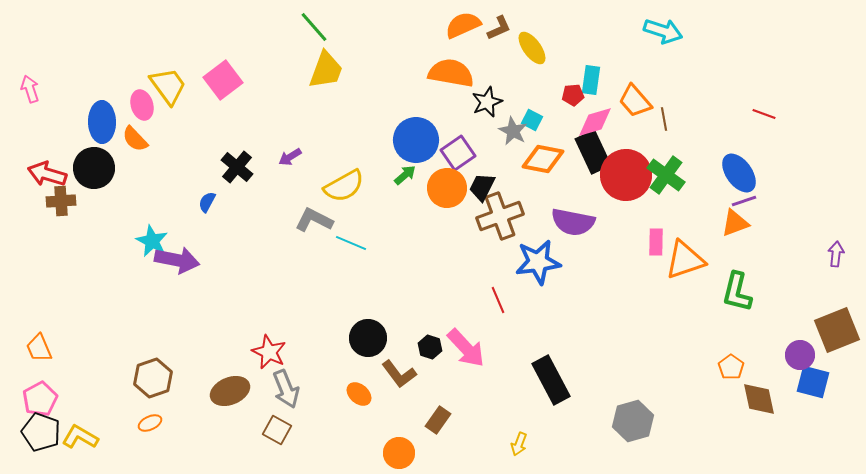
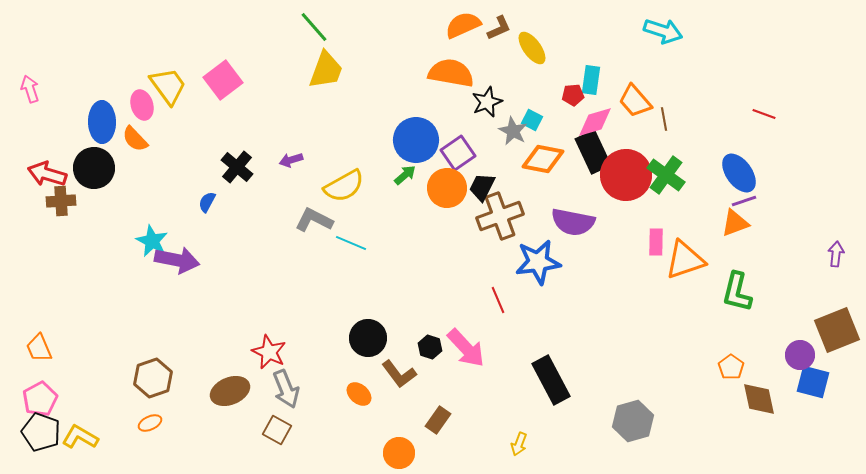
purple arrow at (290, 157): moved 1 px right, 3 px down; rotated 15 degrees clockwise
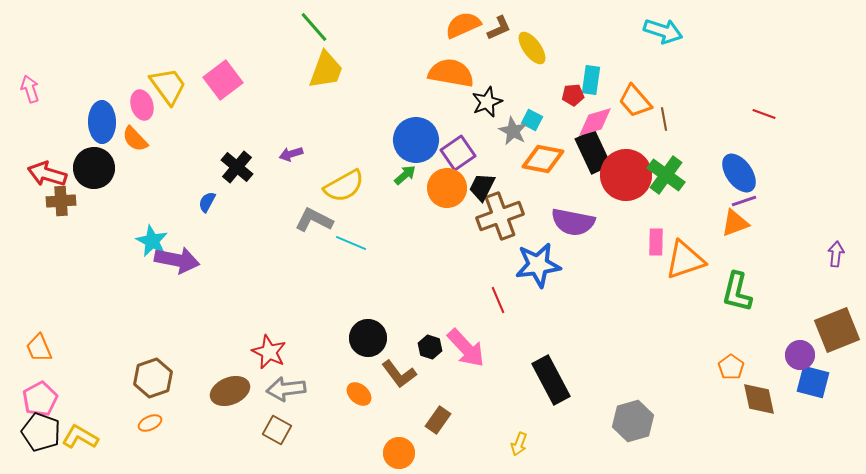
purple arrow at (291, 160): moved 6 px up
blue star at (538, 262): moved 3 px down
gray arrow at (286, 389): rotated 105 degrees clockwise
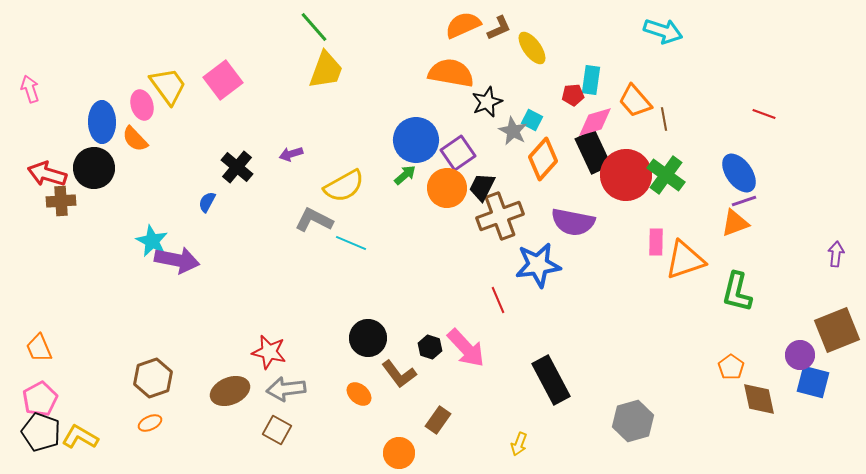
orange diamond at (543, 159): rotated 60 degrees counterclockwise
red star at (269, 352): rotated 12 degrees counterclockwise
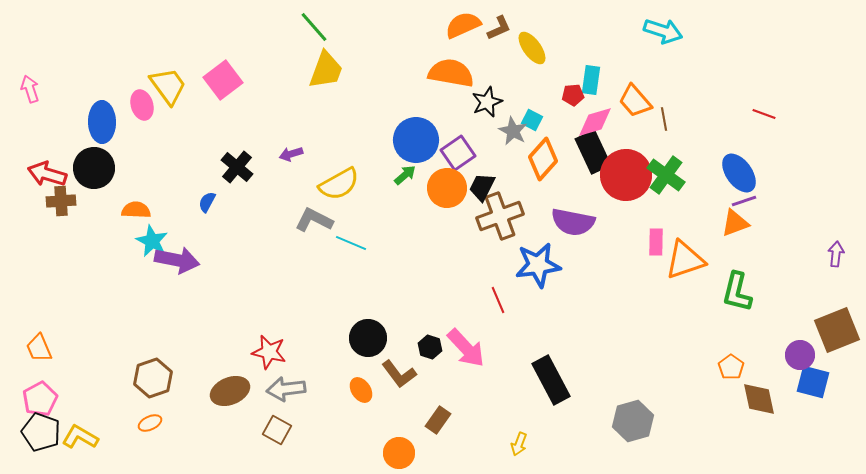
orange semicircle at (135, 139): moved 1 px right, 71 px down; rotated 136 degrees clockwise
yellow semicircle at (344, 186): moved 5 px left, 2 px up
orange ellipse at (359, 394): moved 2 px right, 4 px up; rotated 15 degrees clockwise
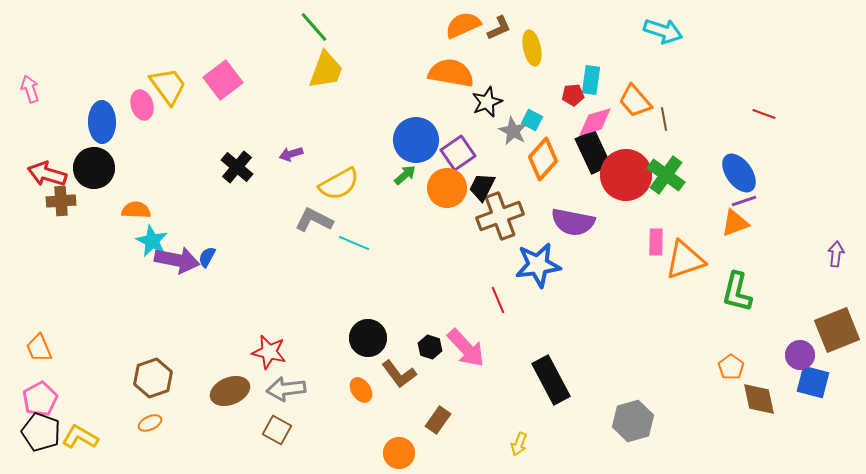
yellow ellipse at (532, 48): rotated 24 degrees clockwise
blue semicircle at (207, 202): moved 55 px down
cyan line at (351, 243): moved 3 px right
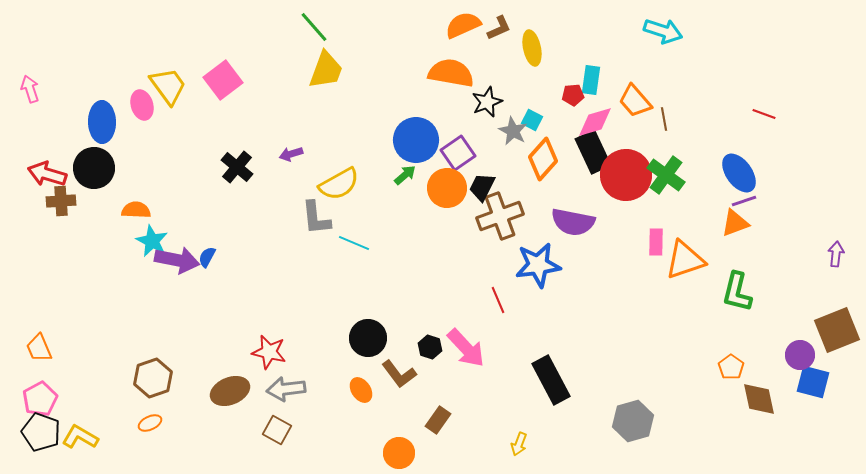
gray L-shape at (314, 220): moved 2 px right, 2 px up; rotated 123 degrees counterclockwise
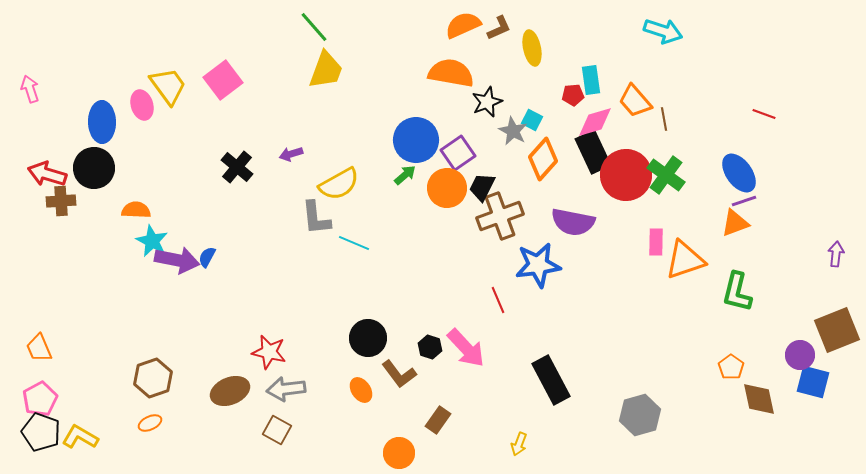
cyan rectangle at (591, 80): rotated 16 degrees counterclockwise
gray hexagon at (633, 421): moved 7 px right, 6 px up
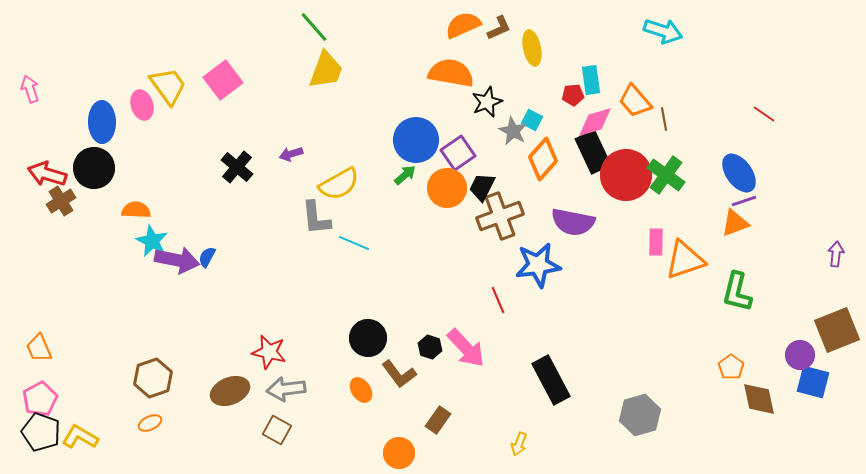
red line at (764, 114): rotated 15 degrees clockwise
brown cross at (61, 201): rotated 28 degrees counterclockwise
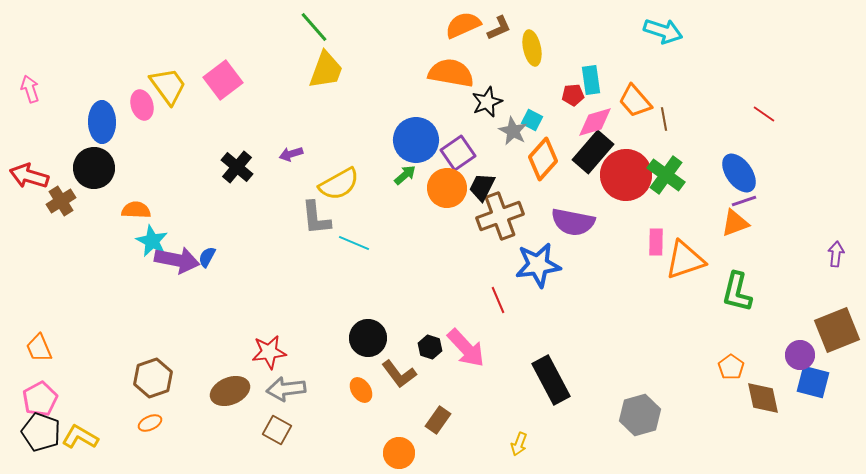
black rectangle at (593, 152): rotated 66 degrees clockwise
red arrow at (47, 174): moved 18 px left, 2 px down
red star at (269, 352): rotated 20 degrees counterclockwise
brown diamond at (759, 399): moved 4 px right, 1 px up
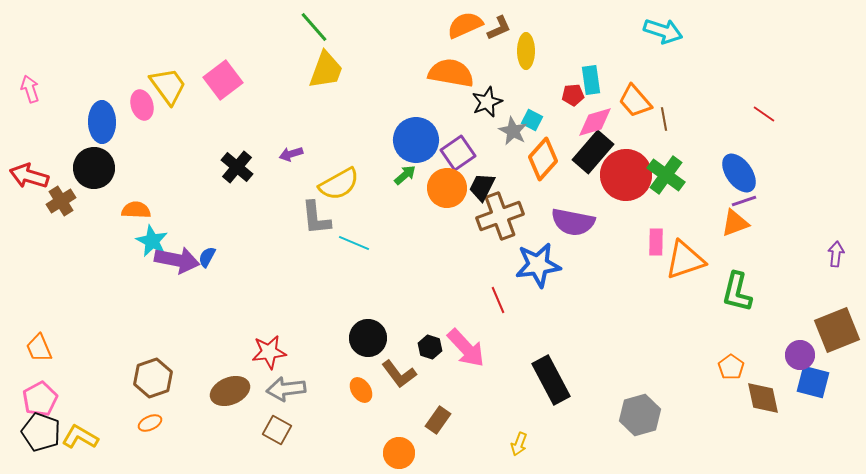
orange semicircle at (463, 25): moved 2 px right
yellow ellipse at (532, 48): moved 6 px left, 3 px down; rotated 12 degrees clockwise
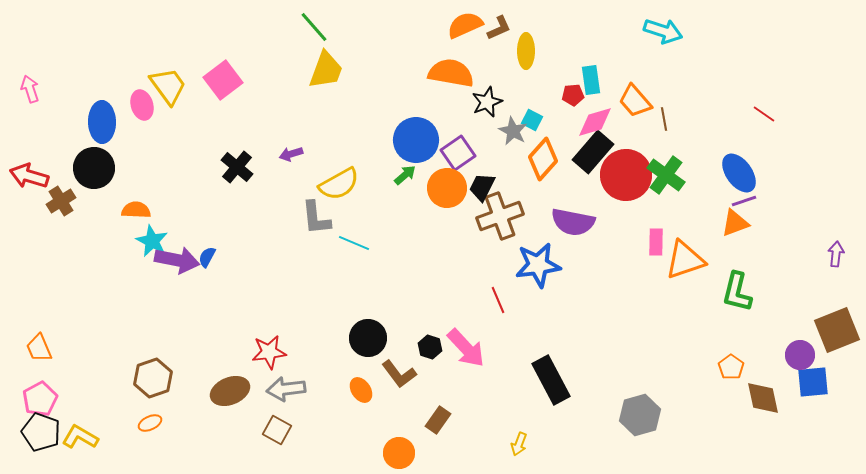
blue square at (813, 382): rotated 20 degrees counterclockwise
